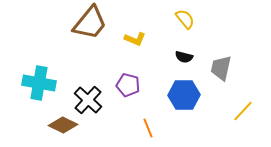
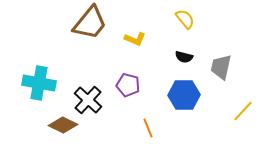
gray trapezoid: moved 1 px up
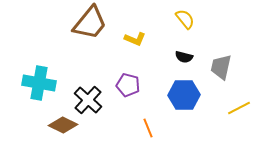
yellow line: moved 4 px left, 3 px up; rotated 20 degrees clockwise
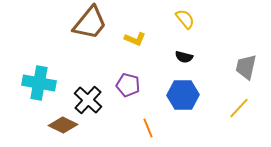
gray trapezoid: moved 25 px right
blue hexagon: moved 1 px left
yellow line: rotated 20 degrees counterclockwise
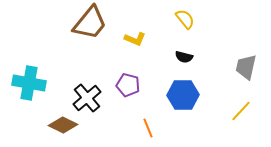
cyan cross: moved 10 px left
black cross: moved 1 px left, 2 px up; rotated 8 degrees clockwise
yellow line: moved 2 px right, 3 px down
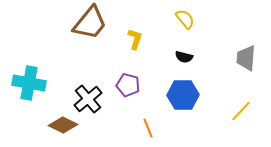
yellow L-shape: rotated 95 degrees counterclockwise
gray trapezoid: moved 9 px up; rotated 8 degrees counterclockwise
black cross: moved 1 px right, 1 px down
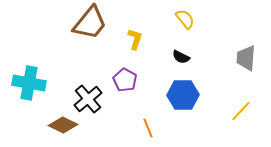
black semicircle: moved 3 px left; rotated 12 degrees clockwise
purple pentagon: moved 3 px left, 5 px up; rotated 15 degrees clockwise
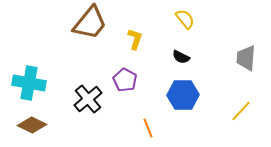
brown diamond: moved 31 px left
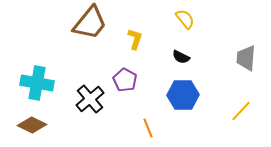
cyan cross: moved 8 px right
black cross: moved 2 px right
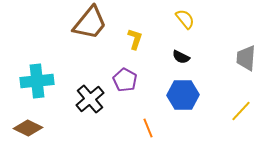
cyan cross: moved 2 px up; rotated 16 degrees counterclockwise
brown diamond: moved 4 px left, 3 px down
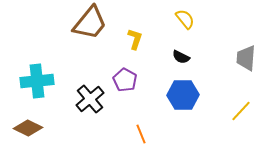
orange line: moved 7 px left, 6 px down
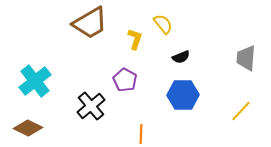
yellow semicircle: moved 22 px left, 5 px down
brown trapezoid: rotated 21 degrees clockwise
black semicircle: rotated 48 degrees counterclockwise
cyan cross: moved 2 px left; rotated 32 degrees counterclockwise
black cross: moved 1 px right, 7 px down
orange line: rotated 24 degrees clockwise
